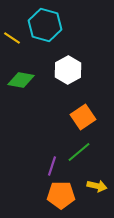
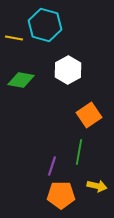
yellow line: moved 2 px right; rotated 24 degrees counterclockwise
orange square: moved 6 px right, 2 px up
green line: rotated 40 degrees counterclockwise
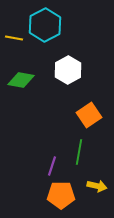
cyan hexagon: rotated 16 degrees clockwise
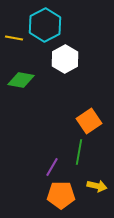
white hexagon: moved 3 px left, 11 px up
orange square: moved 6 px down
purple line: moved 1 px down; rotated 12 degrees clockwise
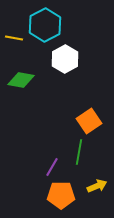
yellow arrow: rotated 36 degrees counterclockwise
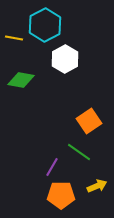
green line: rotated 65 degrees counterclockwise
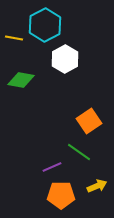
purple line: rotated 36 degrees clockwise
